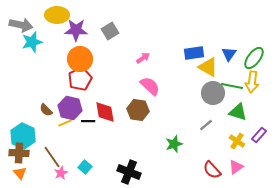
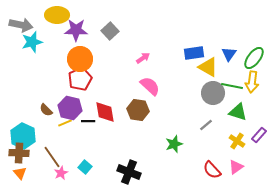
gray square: rotated 12 degrees counterclockwise
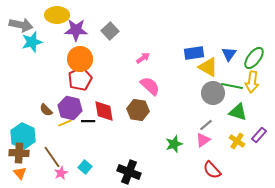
red diamond: moved 1 px left, 1 px up
pink triangle: moved 33 px left, 27 px up
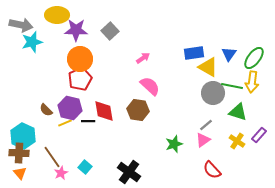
black cross: rotated 15 degrees clockwise
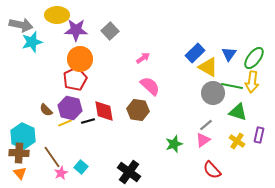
blue rectangle: moved 1 px right; rotated 36 degrees counterclockwise
red pentagon: moved 5 px left
black line: rotated 16 degrees counterclockwise
purple rectangle: rotated 28 degrees counterclockwise
cyan square: moved 4 px left
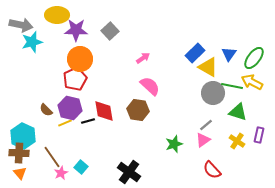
yellow arrow: rotated 110 degrees clockwise
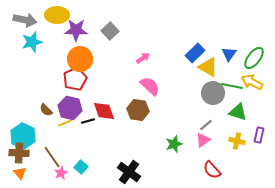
gray arrow: moved 4 px right, 5 px up
red diamond: rotated 10 degrees counterclockwise
yellow cross: rotated 21 degrees counterclockwise
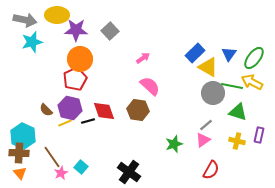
red semicircle: moved 1 px left; rotated 108 degrees counterclockwise
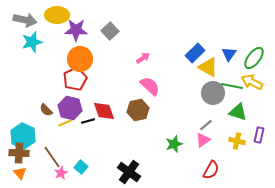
brown hexagon: rotated 20 degrees counterclockwise
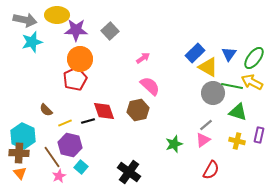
purple hexagon: moved 37 px down
pink star: moved 2 px left, 3 px down
